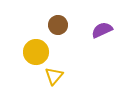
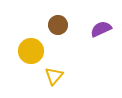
purple semicircle: moved 1 px left, 1 px up
yellow circle: moved 5 px left, 1 px up
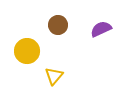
yellow circle: moved 4 px left
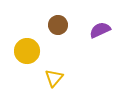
purple semicircle: moved 1 px left, 1 px down
yellow triangle: moved 2 px down
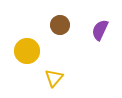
brown circle: moved 2 px right
purple semicircle: rotated 40 degrees counterclockwise
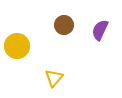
brown circle: moved 4 px right
yellow circle: moved 10 px left, 5 px up
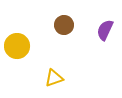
purple semicircle: moved 5 px right
yellow triangle: rotated 30 degrees clockwise
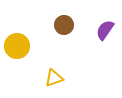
purple semicircle: rotated 10 degrees clockwise
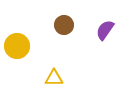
yellow triangle: rotated 18 degrees clockwise
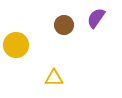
purple semicircle: moved 9 px left, 12 px up
yellow circle: moved 1 px left, 1 px up
